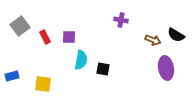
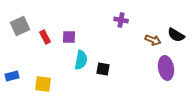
gray square: rotated 12 degrees clockwise
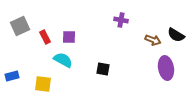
cyan semicircle: moved 18 px left; rotated 72 degrees counterclockwise
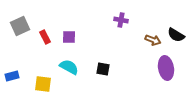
cyan semicircle: moved 6 px right, 7 px down
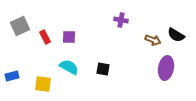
purple ellipse: rotated 20 degrees clockwise
